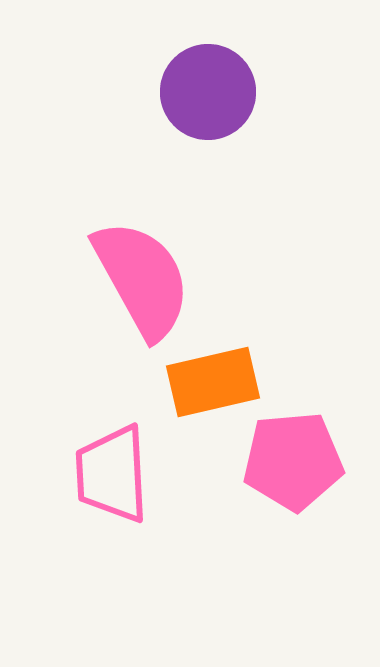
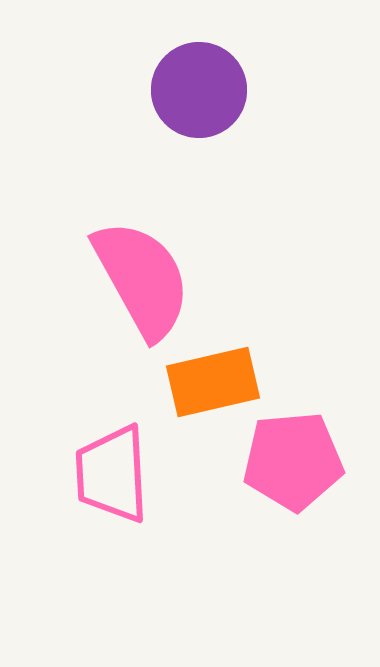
purple circle: moved 9 px left, 2 px up
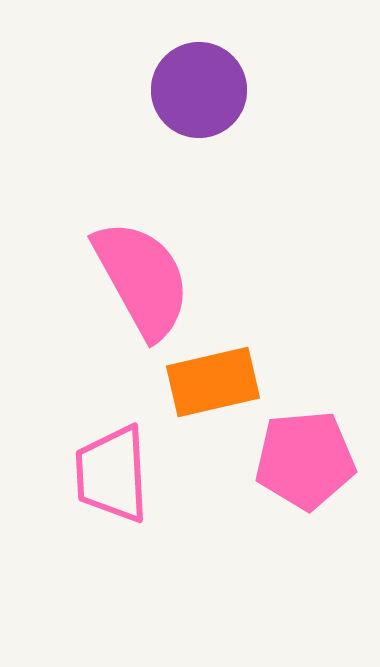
pink pentagon: moved 12 px right, 1 px up
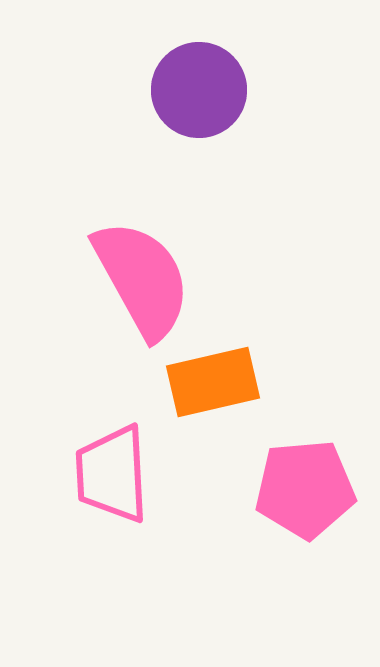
pink pentagon: moved 29 px down
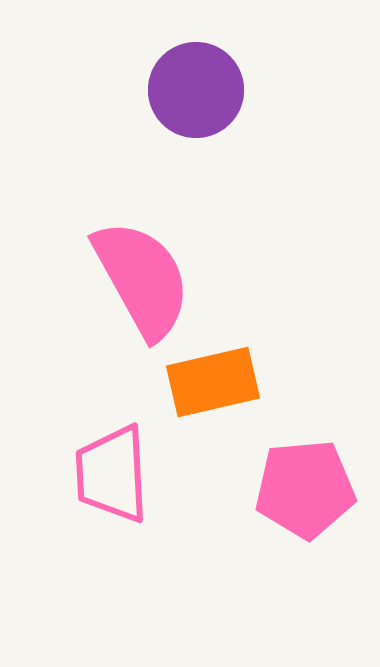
purple circle: moved 3 px left
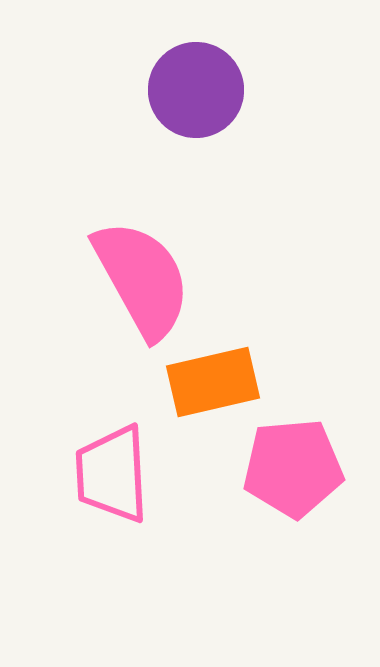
pink pentagon: moved 12 px left, 21 px up
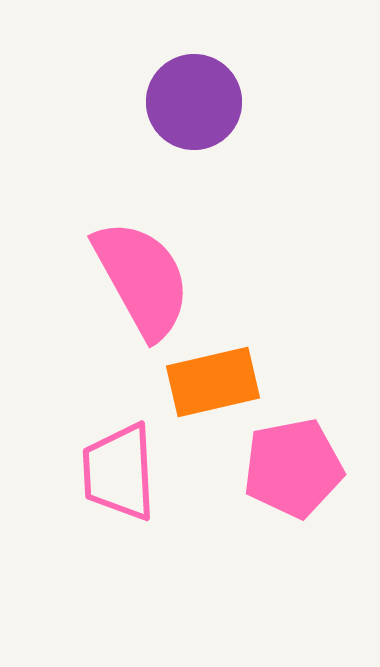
purple circle: moved 2 px left, 12 px down
pink pentagon: rotated 6 degrees counterclockwise
pink trapezoid: moved 7 px right, 2 px up
